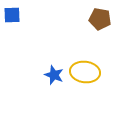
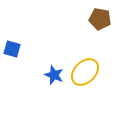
blue square: moved 34 px down; rotated 18 degrees clockwise
yellow ellipse: rotated 52 degrees counterclockwise
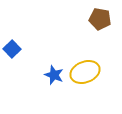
blue square: rotated 30 degrees clockwise
yellow ellipse: rotated 24 degrees clockwise
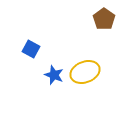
brown pentagon: moved 4 px right; rotated 25 degrees clockwise
blue square: moved 19 px right; rotated 18 degrees counterclockwise
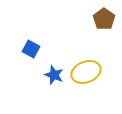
yellow ellipse: moved 1 px right
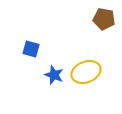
brown pentagon: rotated 25 degrees counterclockwise
blue square: rotated 12 degrees counterclockwise
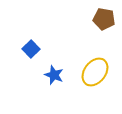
blue square: rotated 30 degrees clockwise
yellow ellipse: moved 9 px right; rotated 32 degrees counterclockwise
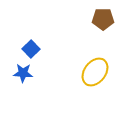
brown pentagon: moved 1 px left; rotated 10 degrees counterclockwise
blue star: moved 31 px left, 2 px up; rotated 18 degrees counterclockwise
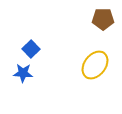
yellow ellipse: moved 7 px up
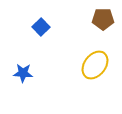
blue square: moved 10 px right, 22 px up
